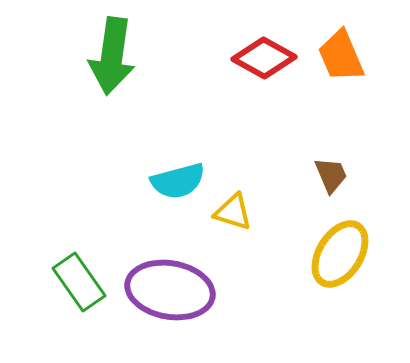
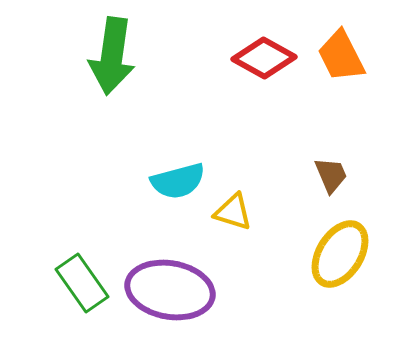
orange trapezoid: rotated 4 degrees counterclockwise
green rectangle: moved 3 px right, 1 px down
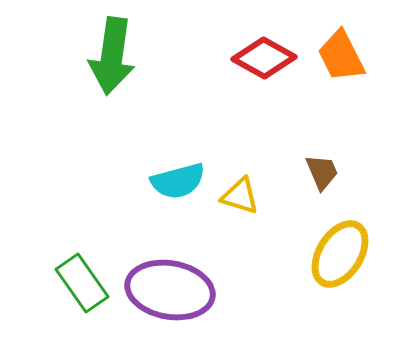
brown trapezoid: moved 9 px left, 3 px up
yellow triangle: moved 7 px right, 16 px up
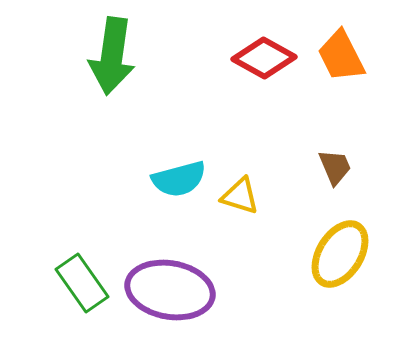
brown trapezoid: moved 13 px right, 5 px up
cyan semicircle: moved 1 px right, 2 px up
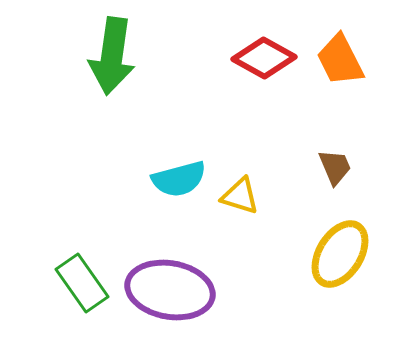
orange trapezoid: moved 1 px left, 4 px down
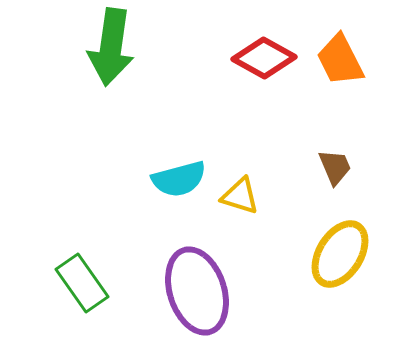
green arrow: moved 1 px left, 9 px up
purple ellipse: moved 27 px right, 1 px down; rotated 62 degrees clockwise
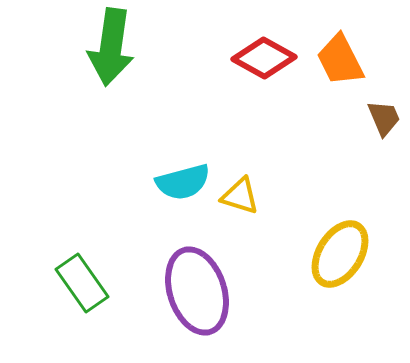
brown trapezoid: moved 49 px right, 49 px up
cyan semicircle: moved 4 px right, 3 px down
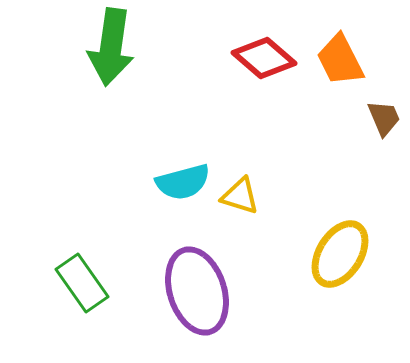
red diamond: rotated 12 degrees clockwise
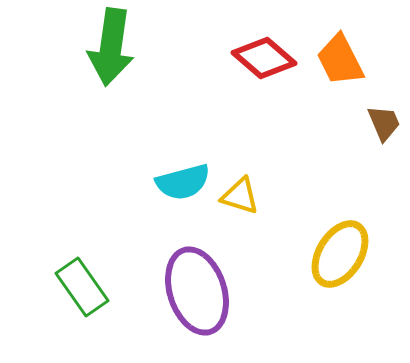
brown trapezoid: moved 5 px down
green rectangle: moved 4 px down
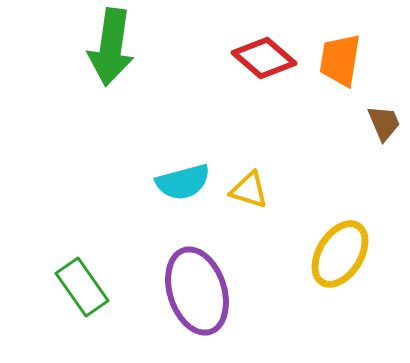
orange trapezoid: rotated 36 degrees clockwise
yellow triangle: moved 9 px right, 6 px up
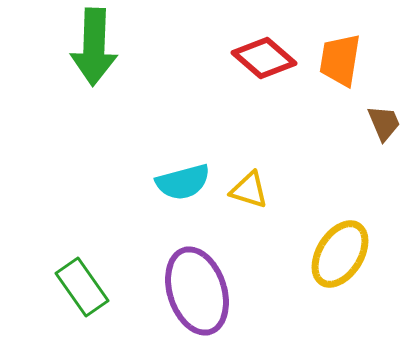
green arrow: moved 17 px left; rotated 6 degrees counterclockwise
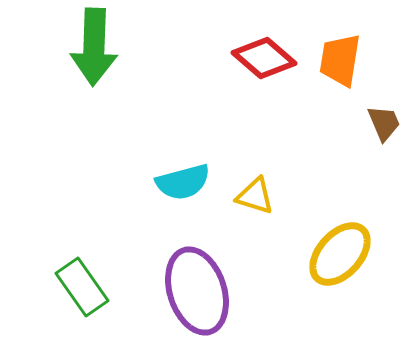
yellow triangle: moved 6 px right, 6 px down
yellow ellipse: rotated 10 degrees clockwise
